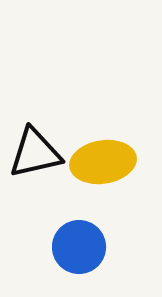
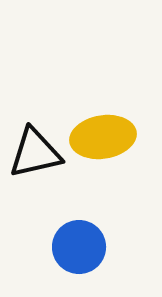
yellow ellipse: moved 25 px up
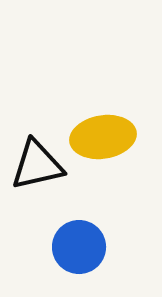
black triangle: moved 2 px right, 12 px down
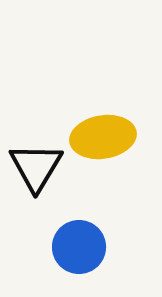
black triangle: moved 1 px left, 2 px down; rotated 46 degrees counterclockwise
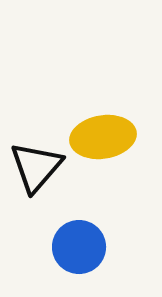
black triangle: rotated 10 degrees clockwise
